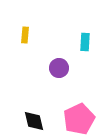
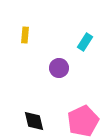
cyan rectangle: rotated 30 degrees clockwise
pink pentagon: moved 4 px right, 2 px down
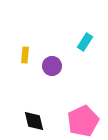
yellow rectangle: moved 20 px down
purple circle: moved 7 px left, 2 px up
